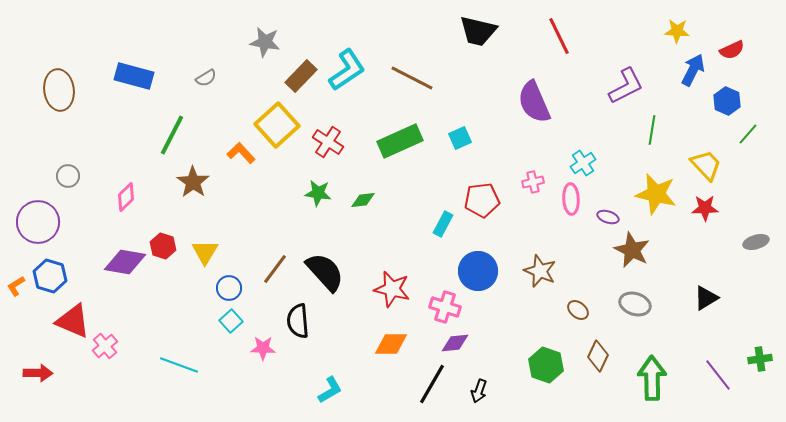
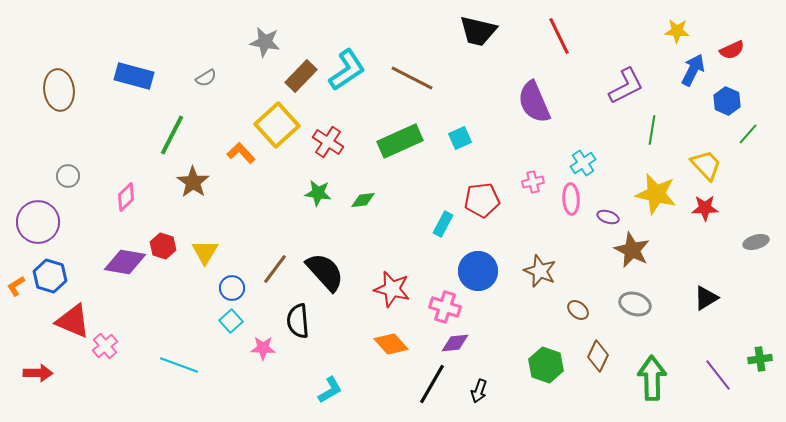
blue circle at (229, 288): moved 3 px right
orange diamond at (391, 344): rotated 48 degrees clockwise
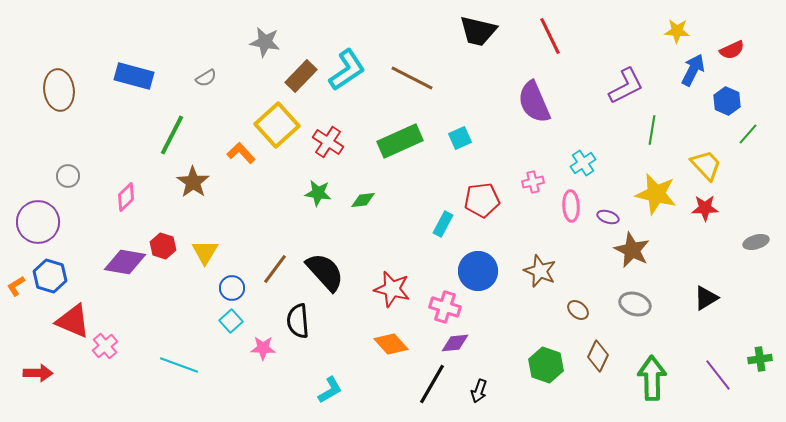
red line at (559, 36): moved 9 px left
pink ellipse at (571, 199): moved 7 px down
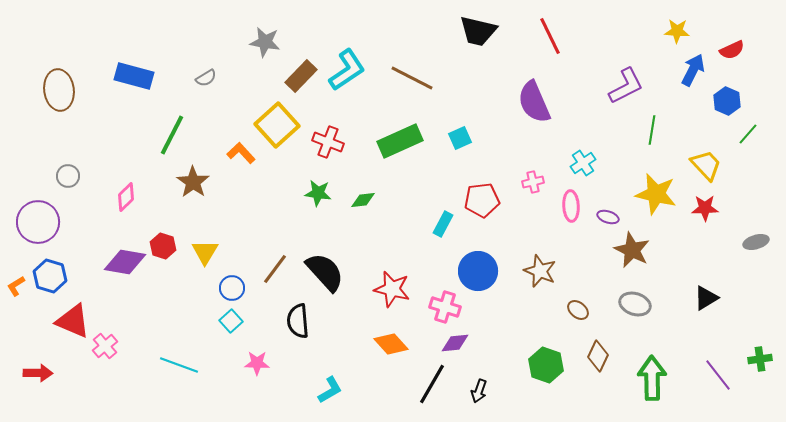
red cross at (328, 142): rotated 12 degrees counterclockwise
pink star at (263, 348): moved 6 px left, 15 px down
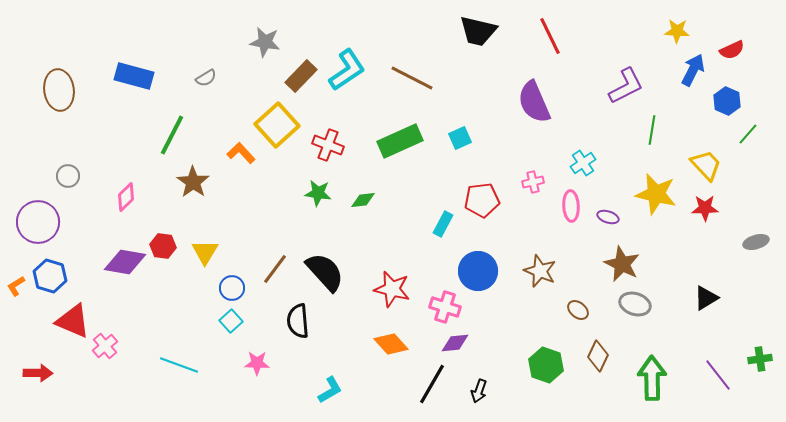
red cross at (328, 142): moved 3 px down
red hexagon at (163, 246): rotated 10 degrees counterclockwise
brown star at (632, 250): moved 10 px left, 14 px down
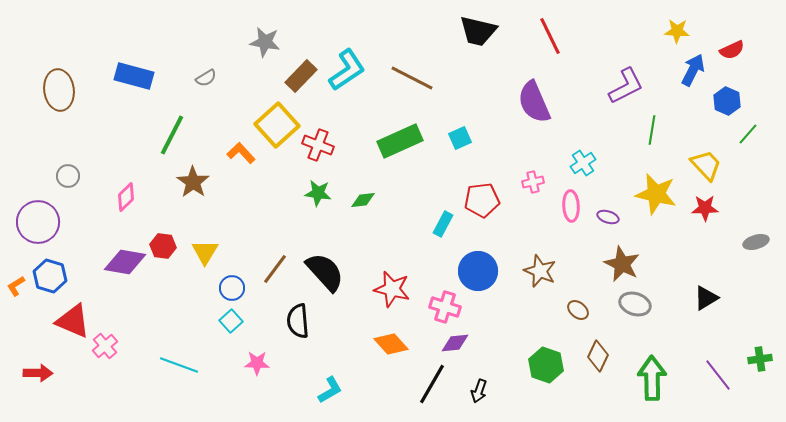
red cross at (328, 145): moved 10 px left
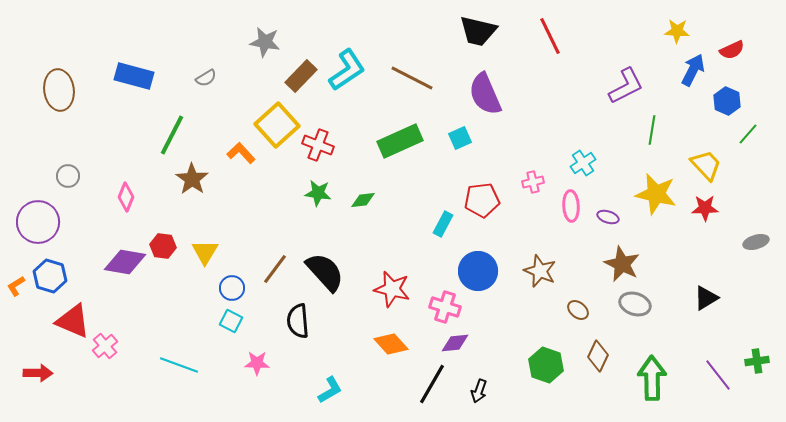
purple semicircle at (534, 102): moved 49 px left, 8 px up
brown star at (193, 182): moved 1 px left, 3 px up
pink diamond at (126, 197): rotated 24 degrees counterclockwise
cyan square at (231, 321): rotated 20 degrees counterclockwise
green cross at (760, 359): moved 3 px left, 2 px down
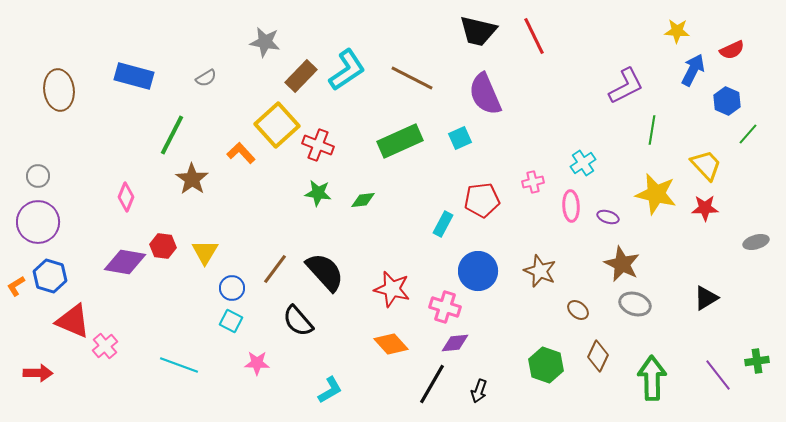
red line at (550, 36): moved 16 px left
gray circle at (68, 176): moved 30 px left
black semicircle at (298, 321): rotated 36 degrees counterclockwise
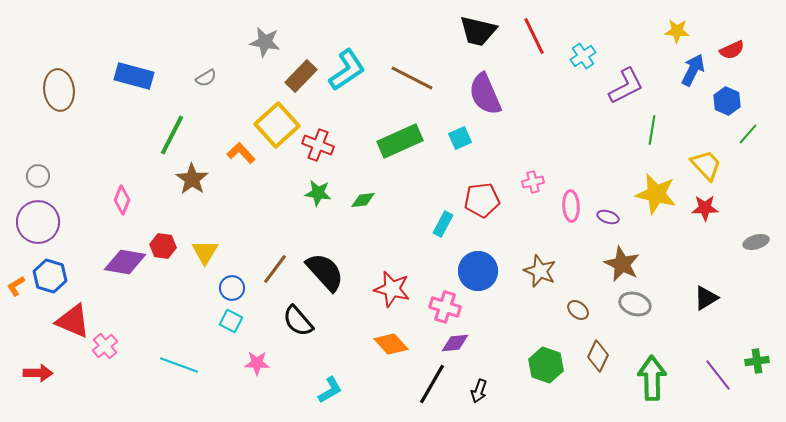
cyan cross at (583, 163): moved 107 px up
pink diamond at (126, 197): moved 4 px left, 3 px down
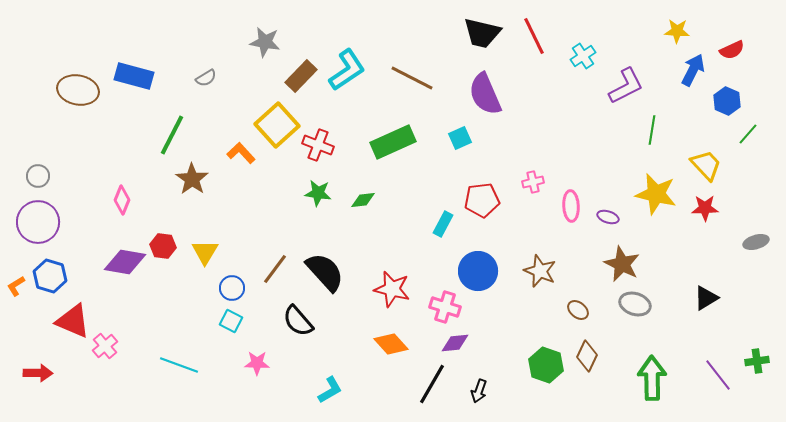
black trapezoid at (478, 31): moved 4 px right, 2 px down
brown ellipse at (59, 90): moved 19 px right; rotated 72 degrees counterclockwise
green rectangle at (400, 141): moved 7 px left, 1 px down
brown diamond at (598, 356): moved 11 px left
